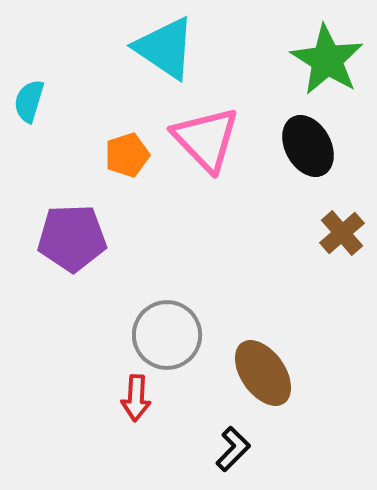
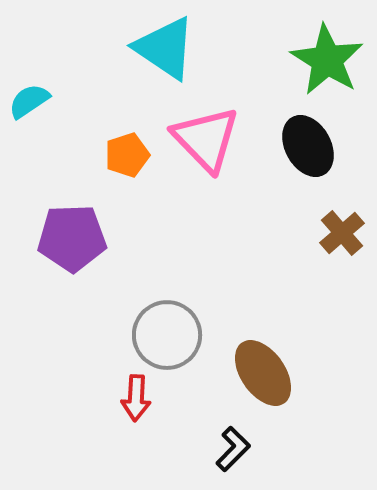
cyan semicircle: rotated 39 degrees clockwise
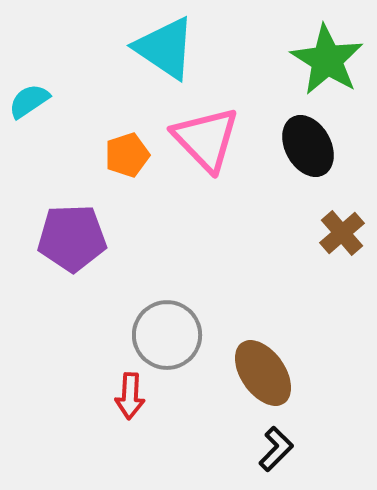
red arrow: moved 6 px left, 2 px up
black L-shape: moved 43 px right
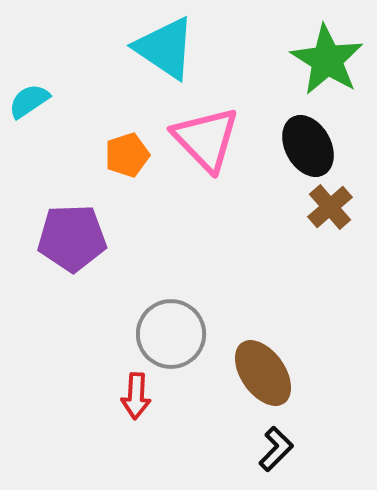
brown cross: moved 12 px left, 26 px up
gray circle: moved 4 px right, 1 px up
red arrow: moved 6 px right
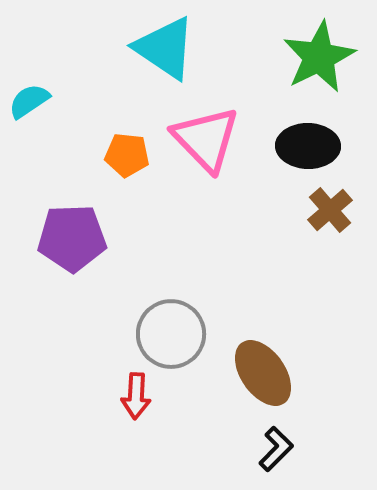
green star: moved 8 px left, 3 px up; rotated 14 degrees clockwise
black ellipse: rotated 60 degrees counterclockwise
orange pentagon: rotated 24 degrees clockwise
brown cross: moved 3 px down
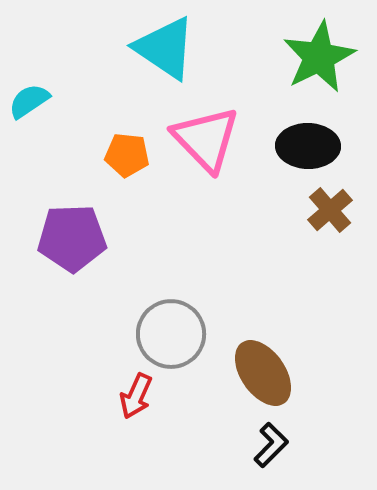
red arrow: rotated 21 degrees clockwise
black L-shape: moved 5 px left, 4 px up
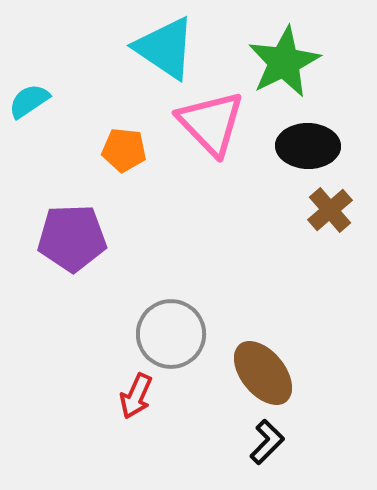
green star: moved 35 px left, 5 px down
pink triangle: moved 5 px right, 16 px up
orange pentagon: moved 3 px left, 5 px up
brown ellipse: rotated 4 degrees counterclockwise
black L-shape: moved 4 px left, 3 px up
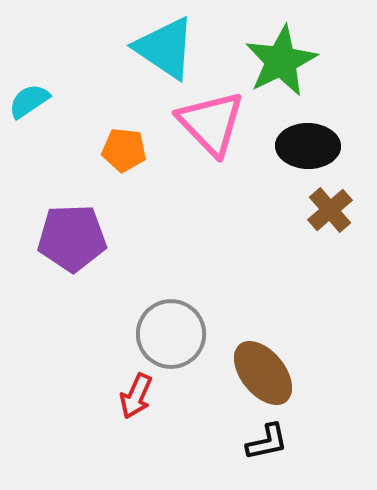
green star: moved 3 px left, 1 px up
black L-shape: rotated 33 degrees clockwise
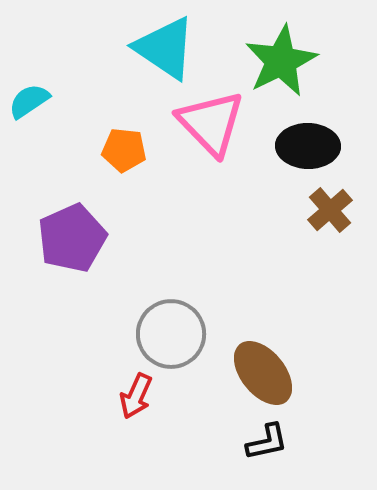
purple pentagon: rotated 22 degrees counterclockwise
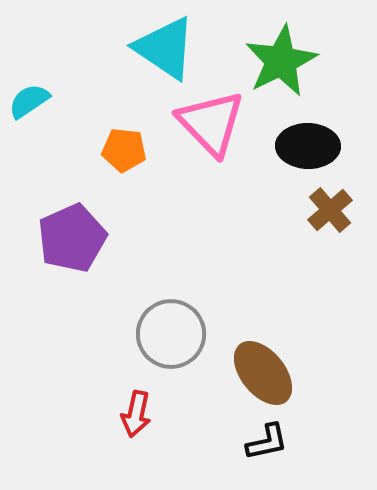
red arrow: moved 18 px down; rotated 12 degrees counterclockwise
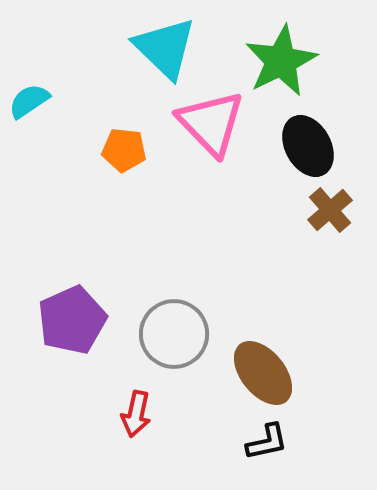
cyan triangle: rotated 10 degrees clockwise
black ellipse: rotated 60 degrees clockwise
purple pentagon: moved 82 px down
gray circle: moved 3 px right
